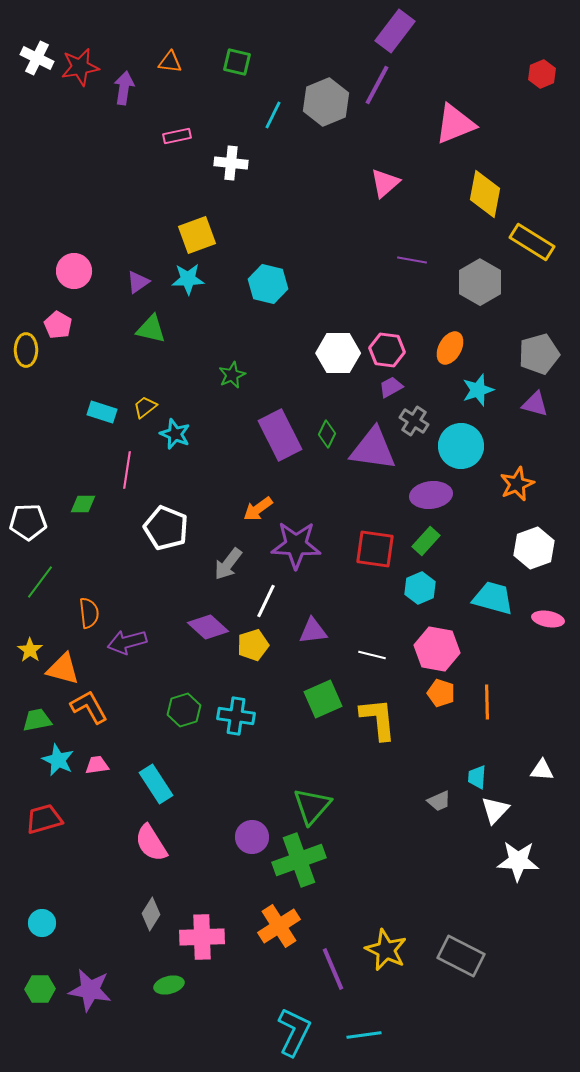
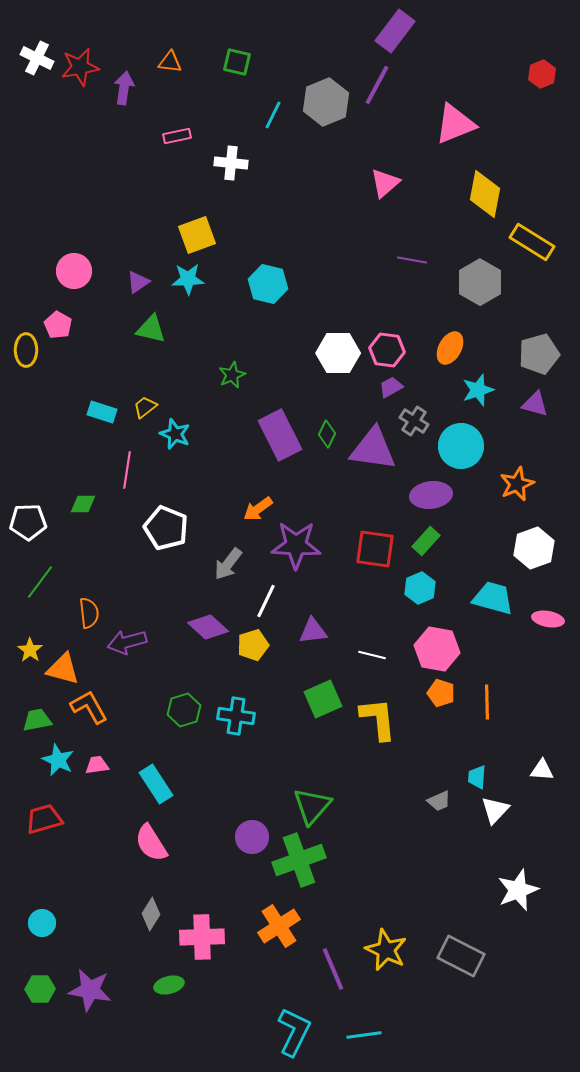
white star at (518, 861): moved 29 px down; rotated 24 degrees counterclockwise
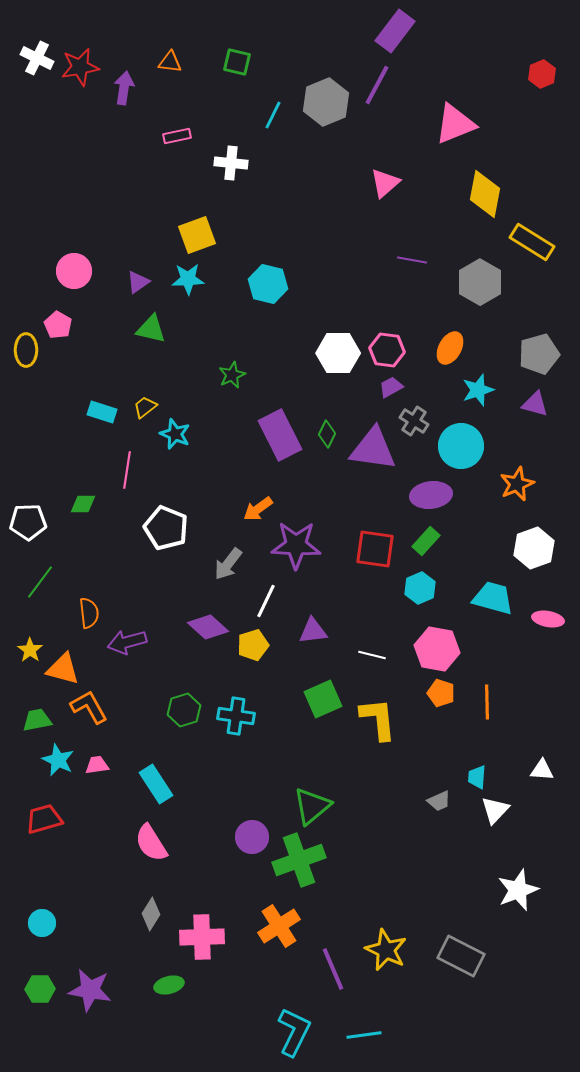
green triangle at (312, 806): rotated 9 degrees clockwise
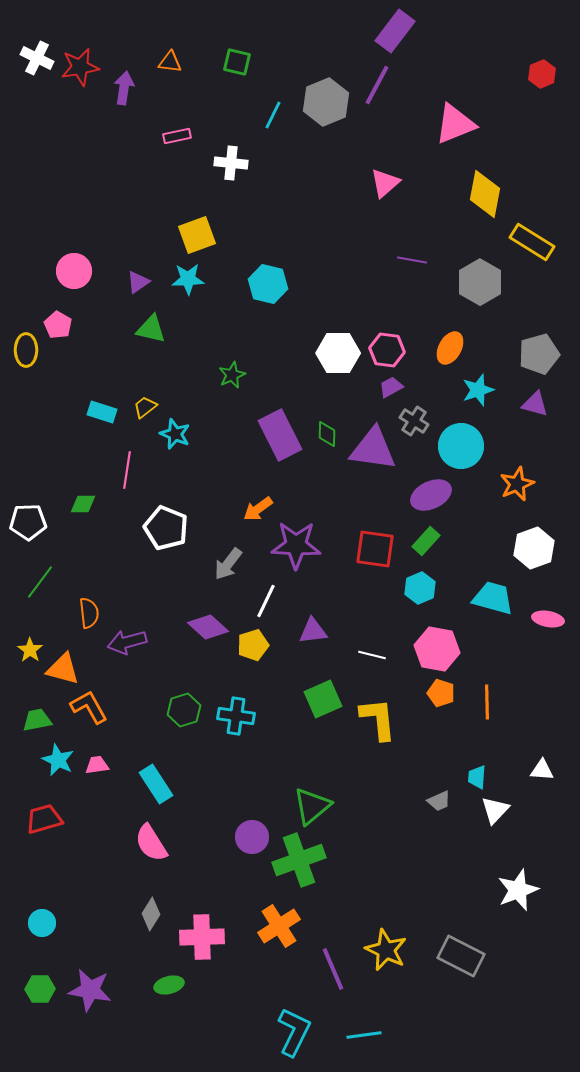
green diamond at (327, 434): rotated 24 degrees counterclockwise
purple ellipse at (431, 495): rotated 18 degrees counterclockwise
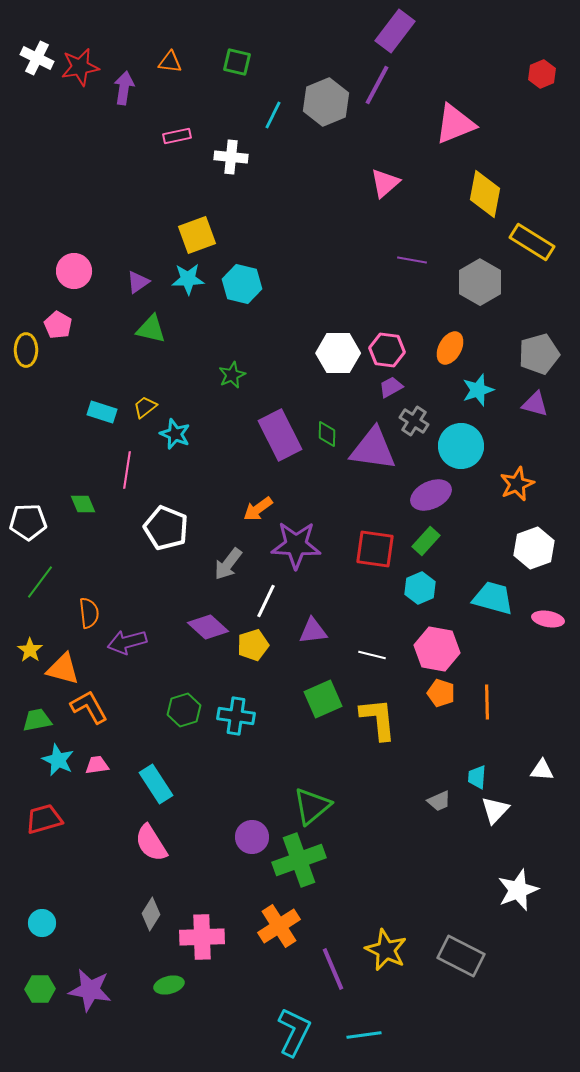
white cross at (231, 163): moved 6 px up
cyan hexagon at (268, 284): moved 26 px left
green diamond at (83, 504): rotated 68 degrees clockwise
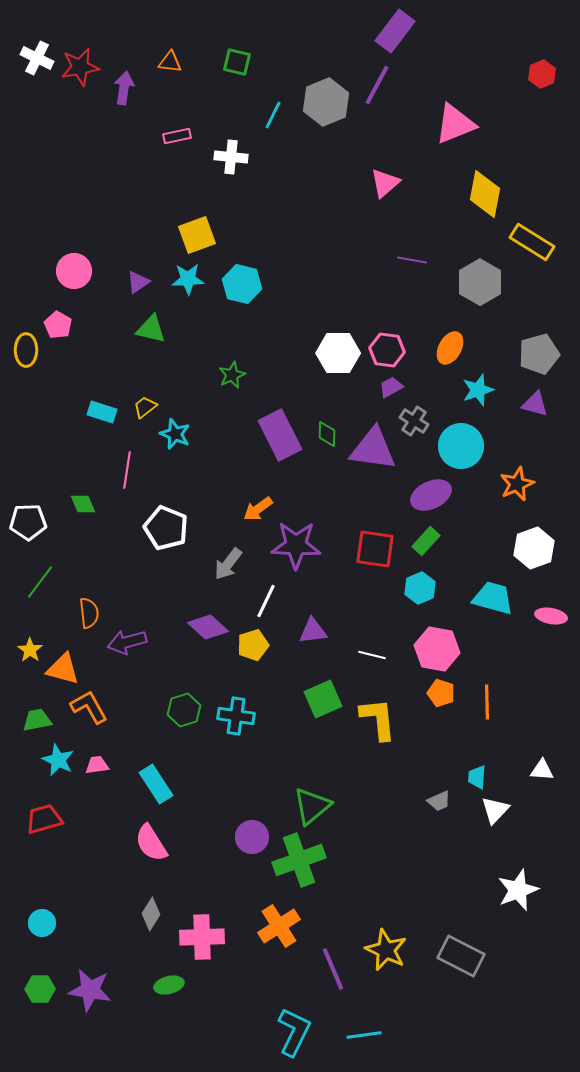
pink ellipse at (548, 619): moved 3 px right, 3 px up
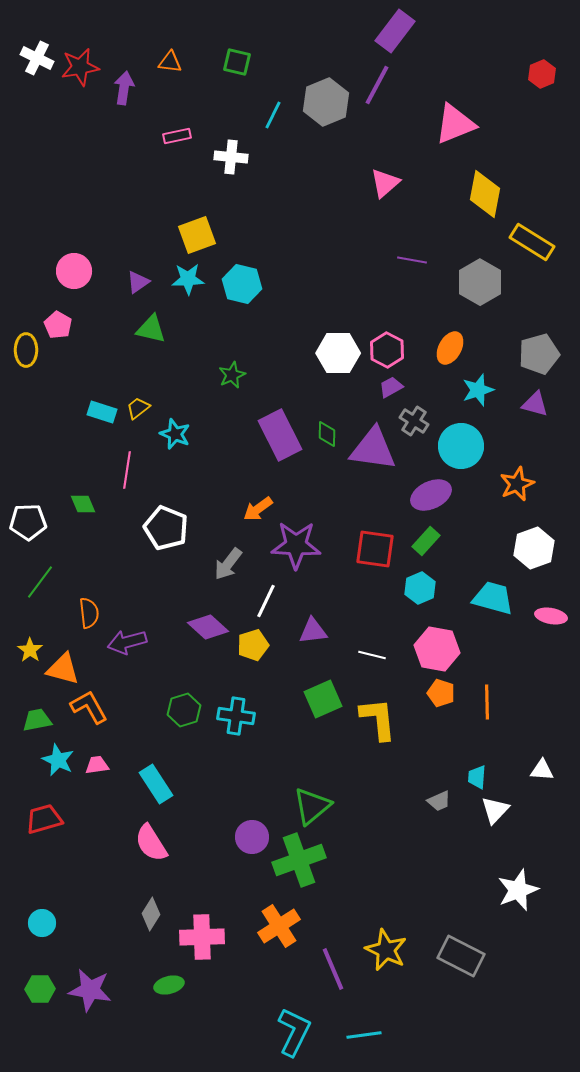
pink hexagon at (387, 350): rotated 20 degrees clockwise
yellow trapezoid at (145, 407): moved 7 px left, 1 px down
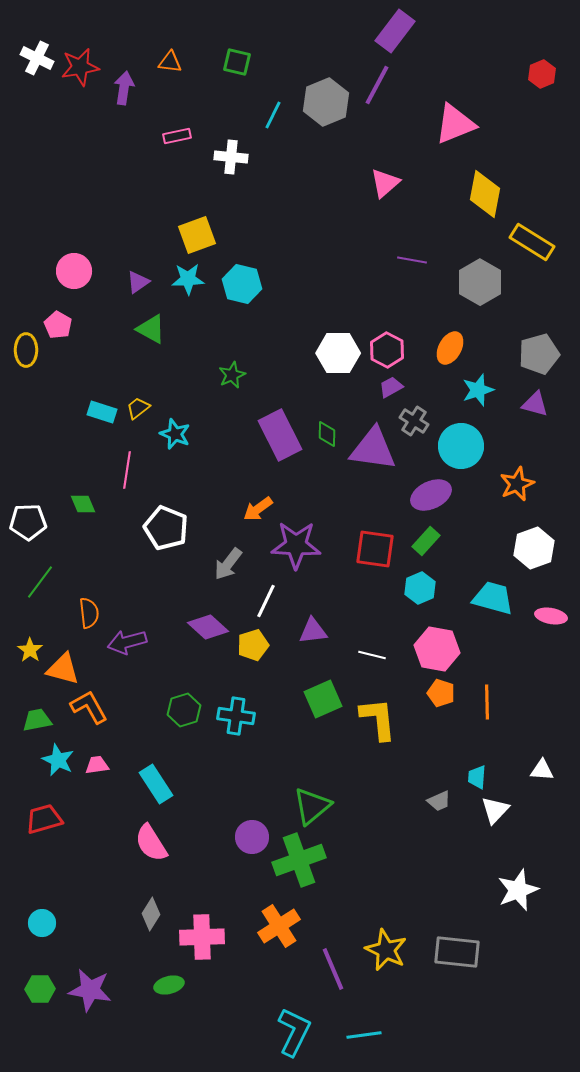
green triangle at (151, 329): rotated 16 degrees clockwise
gray rectangle at (461, 956): moved 4 px left, 4 px up; rotated 21 degrees counterclockwise
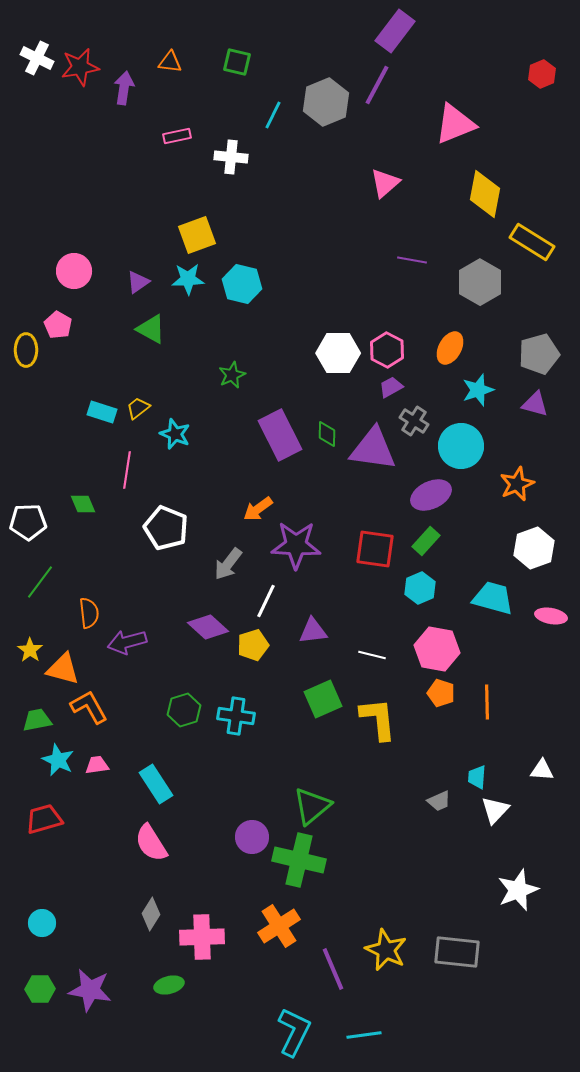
green cross at (299, 860): rotated 33 degrees clockwise
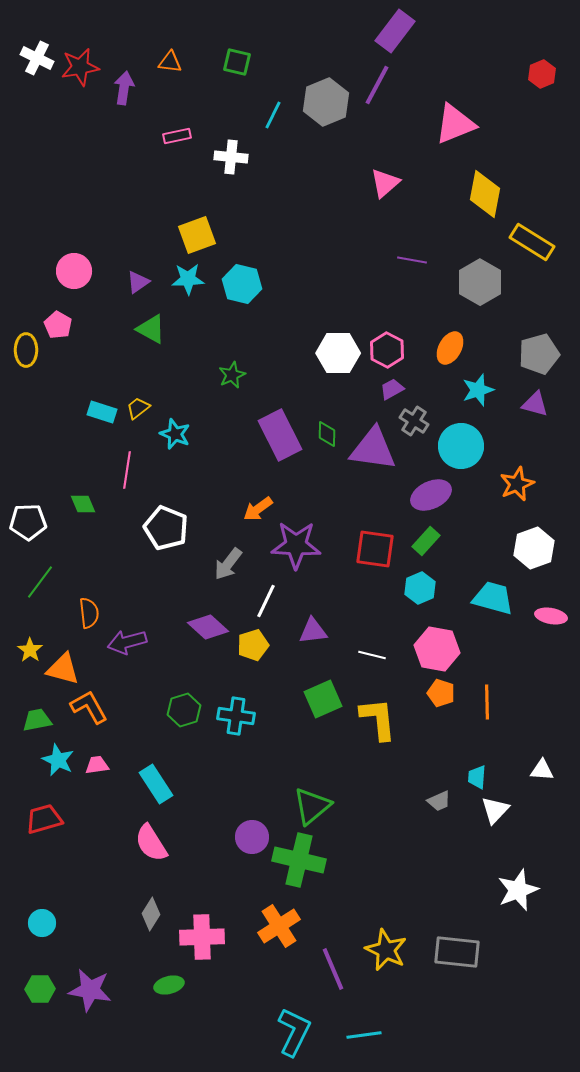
purple trapezoid at (391, 387): moved 1 px right, 2 px down
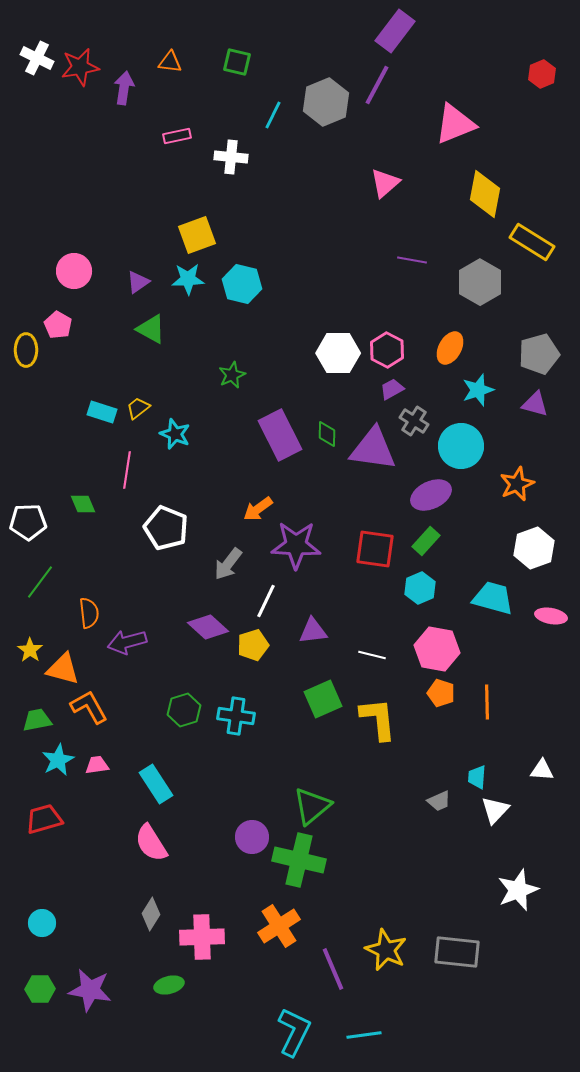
cyan star at (58, 760): rotated 20 degrees clockwise
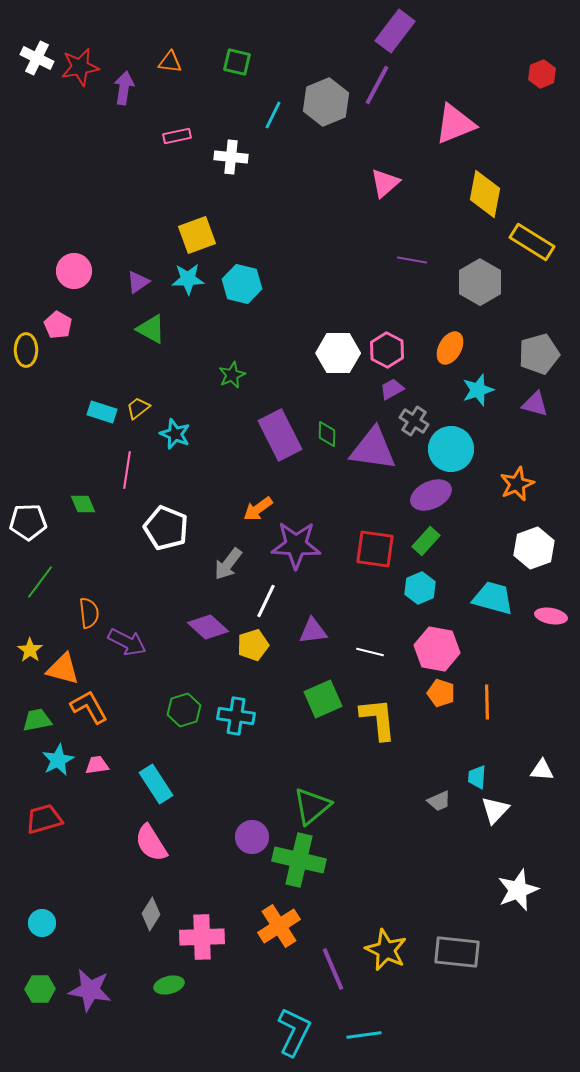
cyan circle at (461, 446): moved 10 px left, 3 px down
purple arrow at (127, 642): rotated 138 degrees counterclockwise
white line at (372, 655): moved 2 px left, 3 px up
